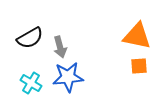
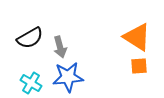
orange triangle: moved 1 px down; rotated 20 degrees clockwise
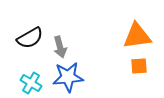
orange triangle: moved 1 px up; rotated 40 degrees counterclockwise
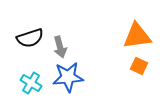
black semicircle: rotated 12 degrees clockwise
orange square: rotated 30 degrees clockwise
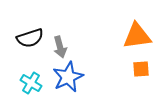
orange square: moved 2 px right, 3 px down; rotated 30 degrees counterclockwise
blue star: rotated 20 degrees counterclockwise
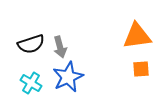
black semicircle: moved 1 px right, 6 px down
